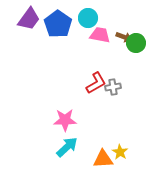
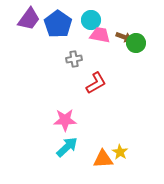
cyan circle: moved 3 px right, 2 px down
gray cross: moved 39 px left, 28 px up
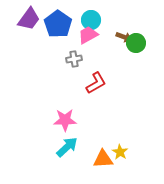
pink trapezoid: moved 12 px left; rotated 40 degrees counterclockwise
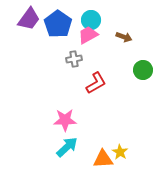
green circle: moved 7 px right, 27 px down
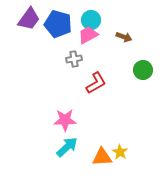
blue pentagon: rotated 20 degrees counterclockwise
orange triangle: moved 1 px left, 2 px up
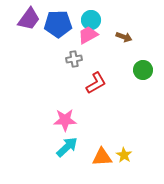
blue pentagon: rotated 16 degrees counterclockwise
yellow star: moved 4 px right, 3 px down
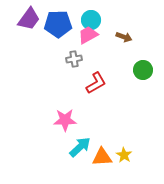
cyan arrow: moved 13 px right
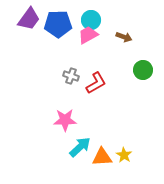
gray cross: moved 3 px left, 17 px down; rotated 28 degrees clockwise
